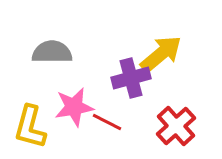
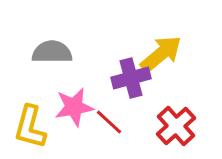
red line: moved 2 px right; rotated 16 degrees clockwise
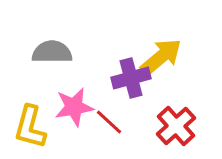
yellow arrow: moved 3 px down
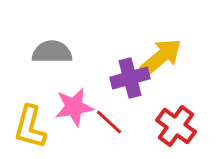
purple cross: moved 1 px left
red cross: rotated 12 degrees counterclockwise
